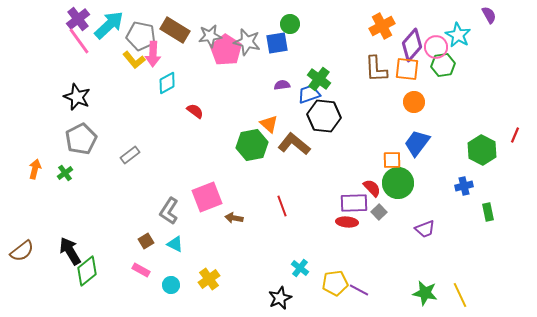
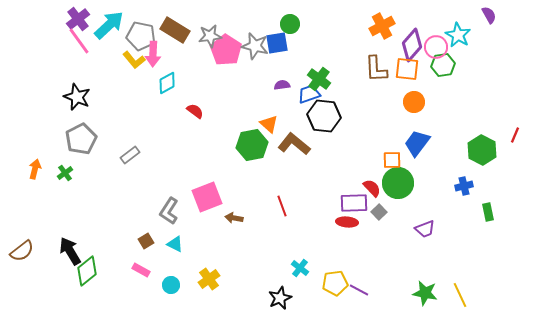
gray star at (247, 42): moved 8 px right, 4 px down
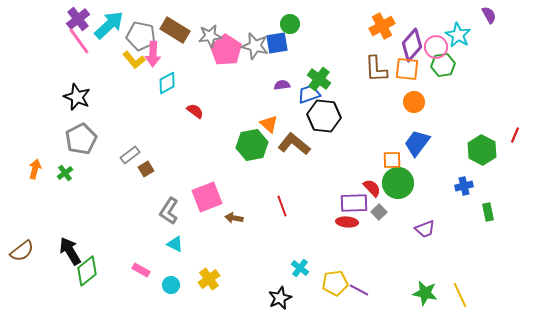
brown square at (146, 241): moved 72 px up
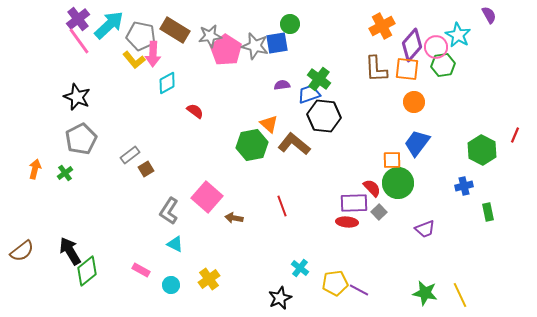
pink square at (207, 197): rotated 28 degrees counterclockwise
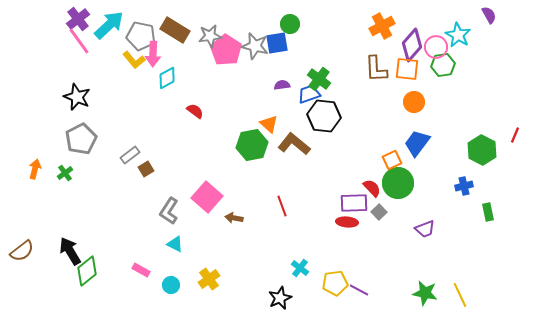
cyan diamond at (167, 83): moved 5 px up
orange square at (392, 160): rotated 24 degrees counterclockwise
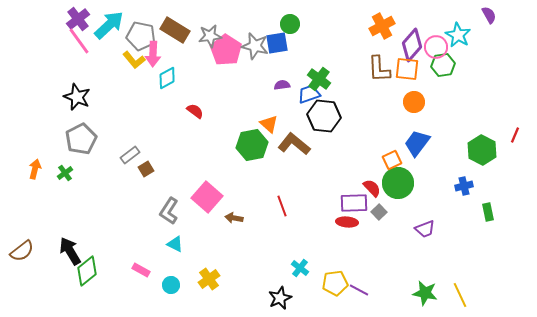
brown L-shape at (376, 69): moved 3 px right
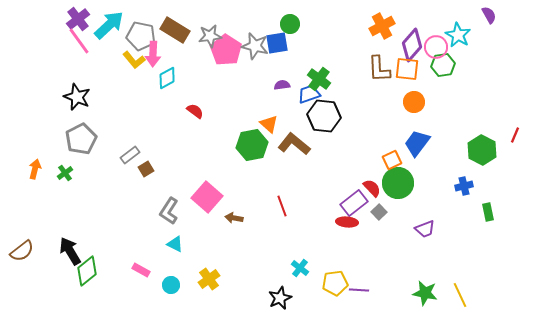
purple rectangle at (354, 203): rotated 36 degrees counterclockwise
purple line at (359, 290): rotated 24 degrees counterclockwise
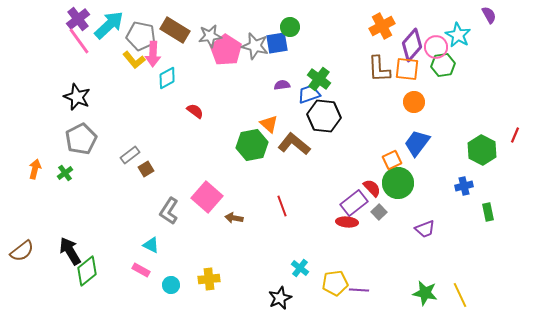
green circle at (290, 24): moved 3 px down
cyan triangle at (175, 244): moved 24 px left, 1 px down
yellow cross at (209, 279): rotated 30 degrees clockwise
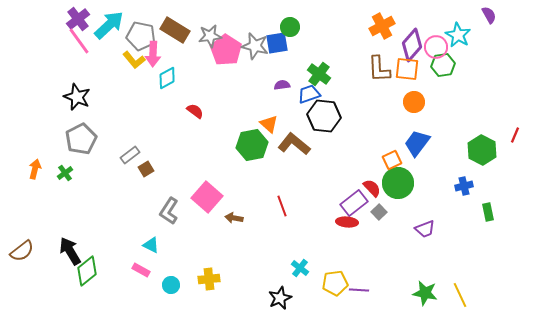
green cross at (319, 79): moved 5 px up
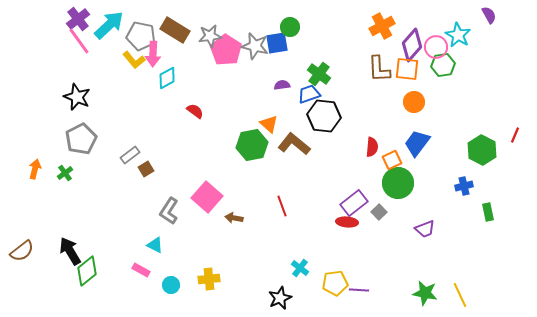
red semicircle at (372, 188): moved 41 px up; rotated 48 degrees clockwise
cyan triangle at (151, 245): moved 4 px right
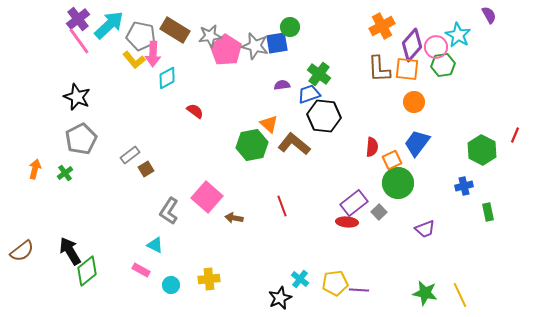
cyan cross at (300, 268): moved 11 px down
